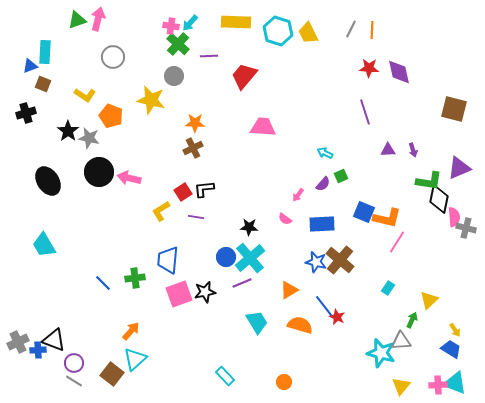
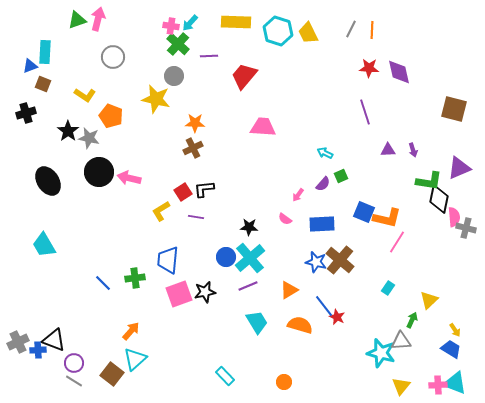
yellow star at (151, 100): moved 5 px right, 1 px up
purple line at (242, 283): moved 6 px right, 3 px down
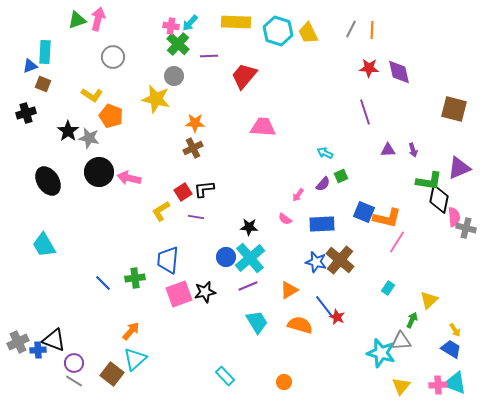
yellow L-shape at (85, 95): moved 7 px right
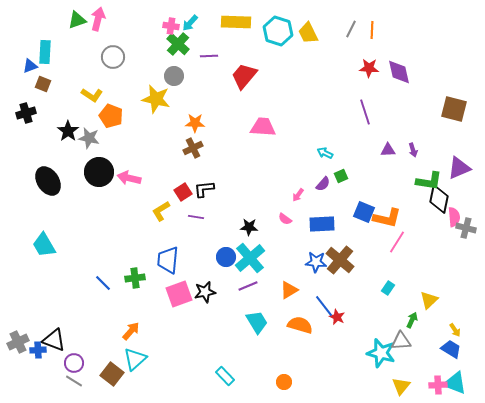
blue star at (316, 262): rotated 10 degrees counterclockwise
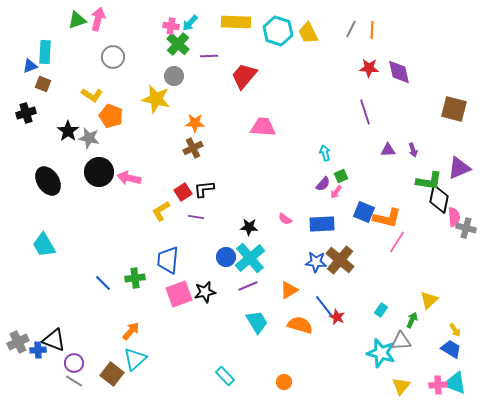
cyan arrow at (325, 153): rotated 49 degrees clockwise
pink arrow at (298, 195): moved 38 px right, 3 px up
cyan rectangle at (388, 288): moved 7 px left, 22 px down
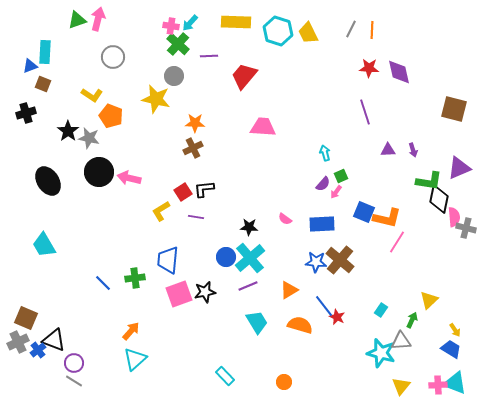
blue cross at (38, 350): rotated 35 degrees counterclockwise
brown square at (112, 374): moved 86 px left, 56 px up; rotated 15 degrees counterclockwise
